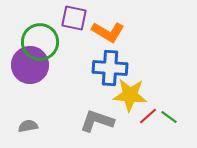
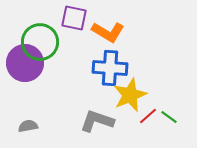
purple circle: moved 5 px left, 2 px up
yellow star: rotated 28 degrees counterclockwise
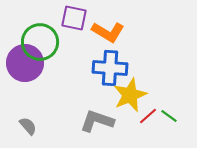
green line: moved 1 px up
gray semicircle: rotated 60 degrees clockwise
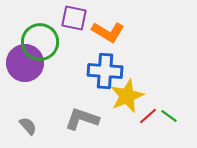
blue cross: moved 5 px left, 3 px down
yellow star: moved 3 px left, 1 px down
gray L-shape: moved 15 px left, 2 px up
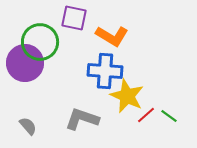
orange L-shape: moved 4 px right, 4 px down
yellow star: rotated 24 degrees counterclockwise
red line: moved 2 px left, 1 px up
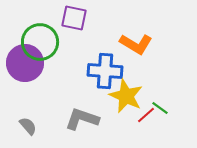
orange L-shape: moved 24 px right, 8 px down
yellow star: moved 1 px left
green line: moved 9 px left, 8 px up
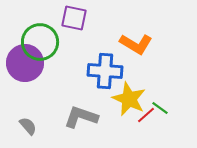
yellow star: moved 3 px right, 3 px down
gray L-shape: moved 1 px left, 2 px up
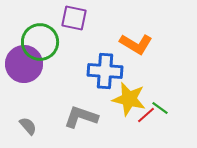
purple circle: moved 1 px left, 1 px down
yellow star: rotated 12 degrees counterclockwise
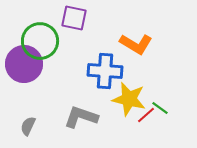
green circle: moved 1 px up
gray semicircle: rotated 114 degrees counterclockwise
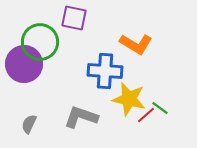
green circle: moved 1 px down
gray semicircle: moved 1 px right, 2 px up
